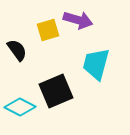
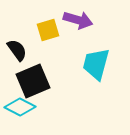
black square: moved 23 px left, 10 px up
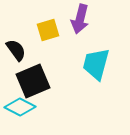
purple arrow: moved 2 px right, 1 px up; rotated 88 degrees clockwise
black semicircle: moved 1 px left
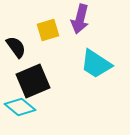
black semicircle: moved 3 px up
cyan trapezoid: rotated 72 degrees counterclockwise
cyan diamond: rotated 12 degrees clockwise
